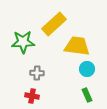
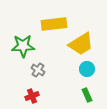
yellow rectangle: rotated 35 degrees clockwise
green star: moved 4 px down
yellow trapezoid: moved 4 px right, 2 px up; rotated 140 degrees clockwise
gray cross: moved 1 px right, 3 px up; rotated 32 degrees clockwise
red cross: rotated 32 degrees counterclockwise
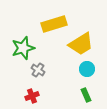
yellow rectangle: rotated 10 degrees counterclockwise
green star: moved 2 px down; rotated 15 degrees counterclockwise
green rectangle: moved 1 px left
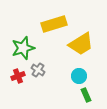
cyan circle: moved 8 px left, 7 px down
red cross: moved 14 px left, 20 px up
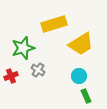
red cross: moved 7 px left
green rectangle: moved 1 px down
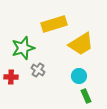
red cross: moved 1 px down; rotated 24 degrees clockwise
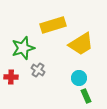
yellow rectangle: moved 1 px left, 1 px down
cyan circle: moved 2 px down
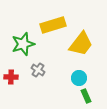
yellow trapezoid: rotated 20 degrees counterclockwise
green star: moved 4 px up
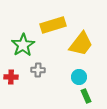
green star: moved 1 px down; rotated 15 degrees counterclockwise
gray cross: rotated 32 degrees counterclockwise
cyan circle: moved 1 px up
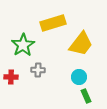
yellow rectangle: moved 2 px up
